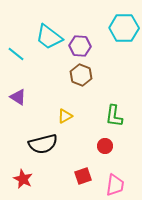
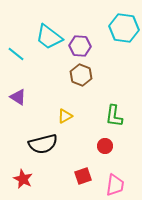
cyan hexagon: rotated 8 degrees clockwise
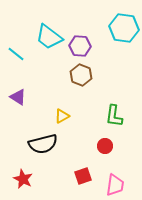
yellow triangle: moved 3 px left
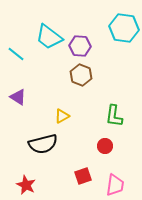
red star: moved 3 px right, 6 px down
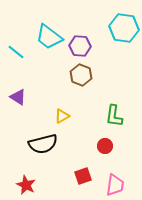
cyan line: moved 2 px up
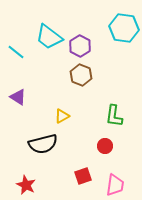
purple hexagon: rotated 25 degrees clockwise
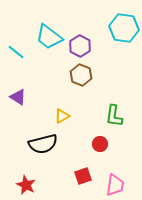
red circle: moved 5 px left, 2 px up
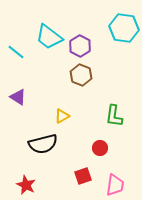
red circle: moved 4 px down
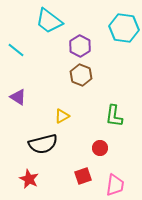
cyan trapezoid: moved 16 px up
cyan line: moved 2 px up
red star: moved 3 px right, 6 px up
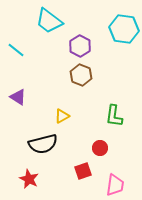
cyan hexagon: moved 1 px down
red square: moved 5 px up
